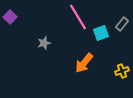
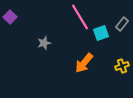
pink line: moved 2 px right
yellow cross: moved 5 px up
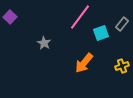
pink line: rotated 68 degrees clockwise
gray star: rotated 24 degrees counterclockwise
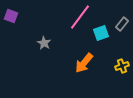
purple square: moved 1 px right, 1 px up; rotated 24 degrees counterclockwise
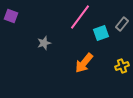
gray star: rotated 24 degrees clockwise
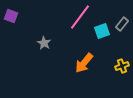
cyan square: moved 1 px right, 2 px up
gray star: rotated 24 degrees counterclockwise
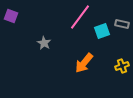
gray rectangle: rotated 64 degrees clockwise
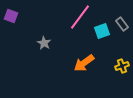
gray rectangle: rotated 40 degrees clockwise
orange arrow: rotated 15 degrees clockwise
